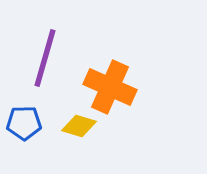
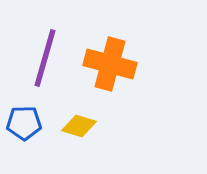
orange cross: moved 23 px up; rotated 9 degrees counterclockwise
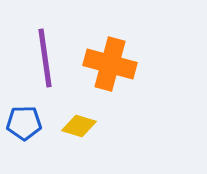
purple line: rotated 24 degrees counterclockwise
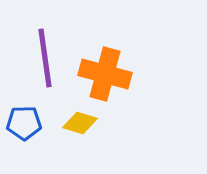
orange cross: moved 5 px left, 10 px down
yellow diamond: moved 1 px right, 3 px up
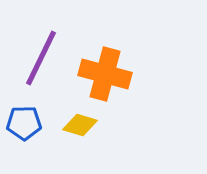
purple line: moved 4 px left; rotated 34 degrees clockwise
yellow diamond: moved 2 px down
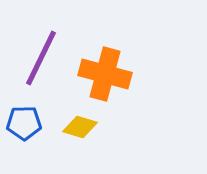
yellow diamond: moved 2 px down
